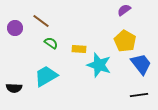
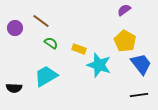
yellow rectangle: rotated 16 degrees clockwise
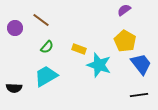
brown line: moved 1 px up
green semicircle: moved 4 px left, 4 px down; rotated 96 degrees clockwise
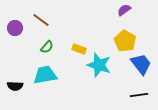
cyan trapezoid: moved 1 px left, 1 px up; rotated 20 degrees clockwise
black semicircle: moved 1 px right, 2 px up
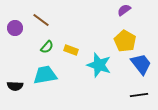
yellow rectangle: moved 8 px left, 1 px down
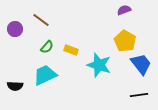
purple semicircle: rotated 16 degrees clockwise
purple circle: moved 1 px down
cyan trapezoid: rotated 15 degrees counterclockwise
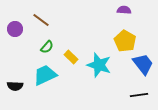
purple semicircle: rotated 24 degrees clockwise
yellow rectangle: moved 7 px down; rotated 24 degrees clockwise
blue trapezoid: moved 2 px right
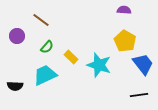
purple circle: moved 2 px right, 7 px down
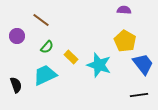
black semicircle: moved 1 px right, 1 px up; rotated 112 degrees counterclockwise
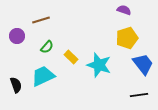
purple semicircle: rotated 16 degrees clockwise
brown line: rotated 54 degrees counterclockwise
yellow pentagon: moved 2 px right, 3 px up; rotated 25 degrees clockwise
cyan trapezoid: moved 2 px left, 1 px down
